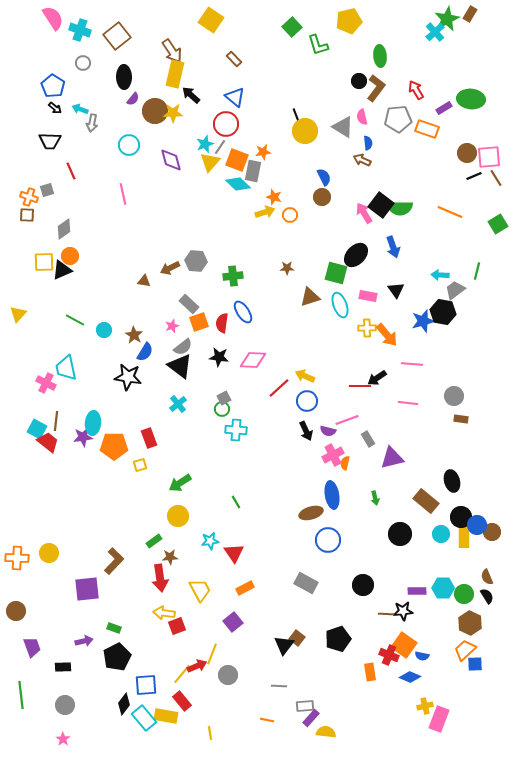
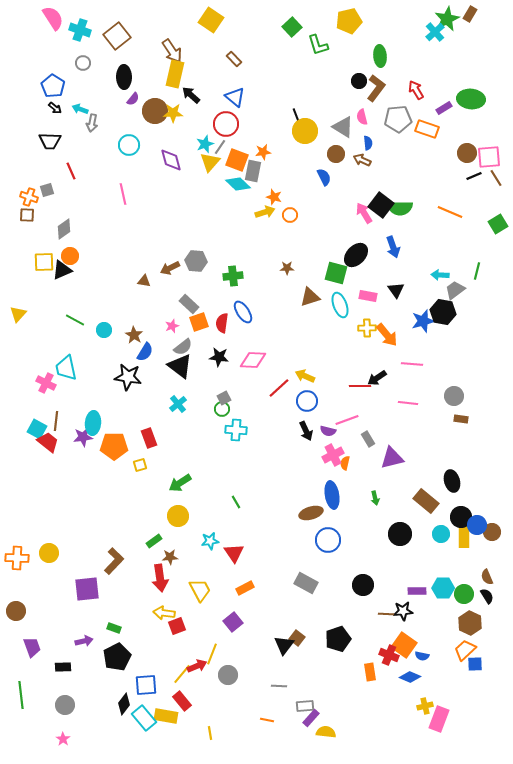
brown circle at (322, 197): moved 14 px right, 43 px up
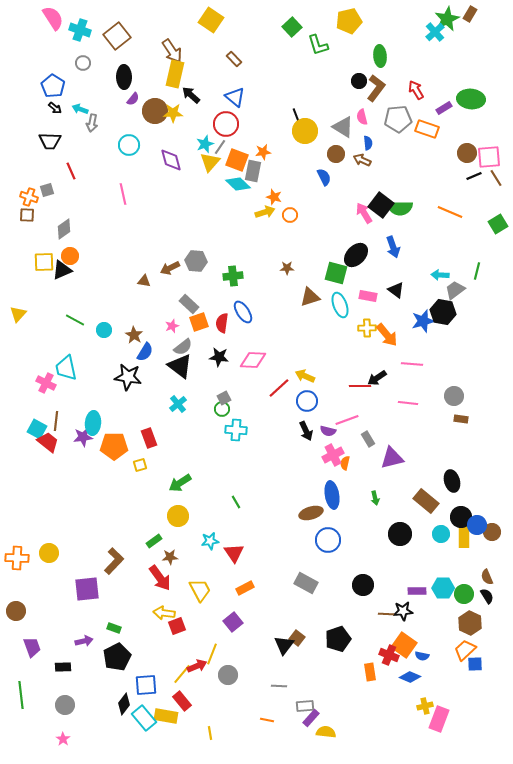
black triangle at (396, 290): rotated 18 degrees counterclockwise
red arrow at (160, 578): rotated 28 degrees counterclockwise
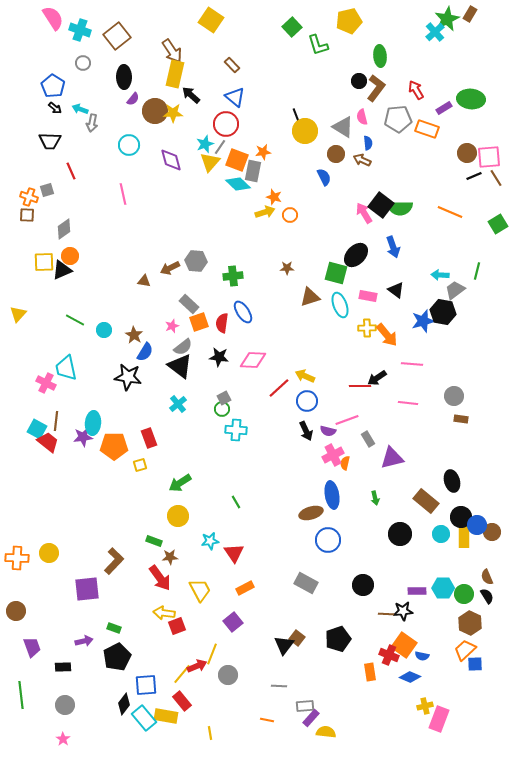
brown rectangle at (234, 59): moved 2 px left, 6 px down
green rectangle at (154, 541): rotated 56 degrees clockwise
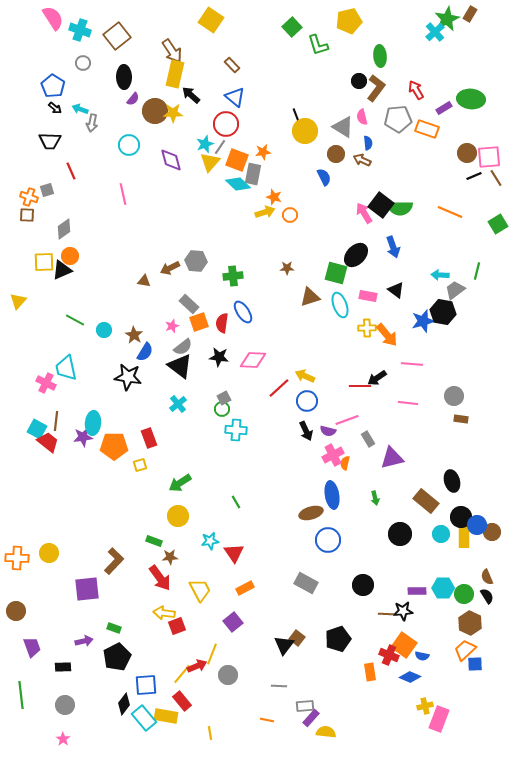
gray rectangle at (253, 171): moved 3 px down
yellow triangle at (18, 314): moved 13 px up
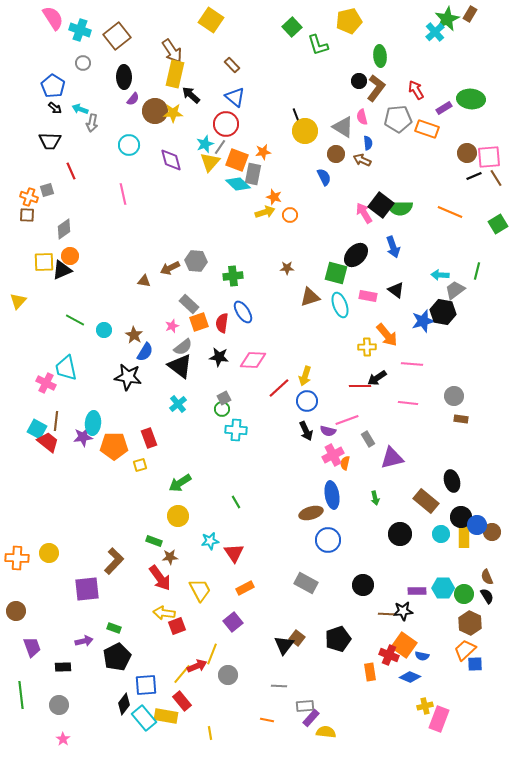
yellow cross at (367, 328): moved 19 px down
yellow arrow at (305, 376): rotated 96 degrees counterclockwise
gray circle at (65, 705): moved 6 px left
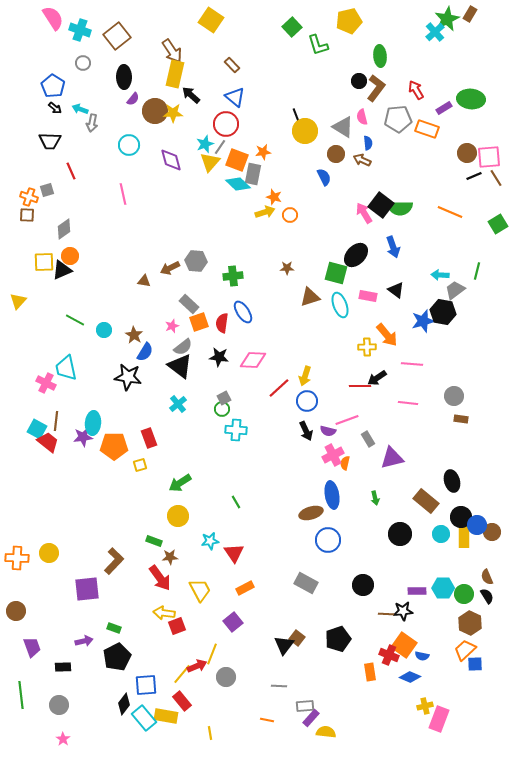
gray circle at (228, 675): moved 2 px left, 2 px down
